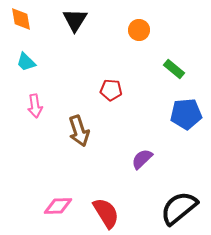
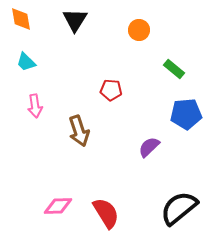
purple semicircle: moved 7 px right, 12 px up
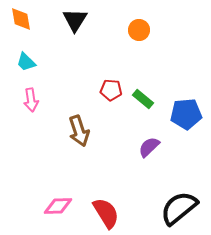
green rectangle: moved 31 px left, 30 px down
pink arrow: moved 4 px left, 6 px up
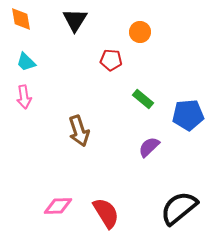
orange circle: moved 1 px right, 2 px down
red pentagon: moved 30 px up
pink arrow: moved 7 px left, 3 px up
blue pentagon: moved 2 px right, 1 px down
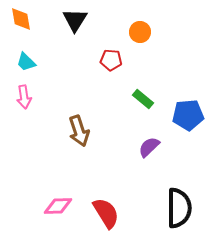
black semicircle: rotated 129 degrees clockwise
